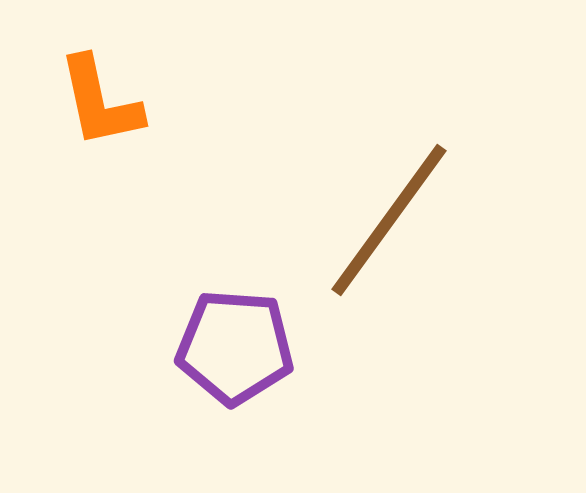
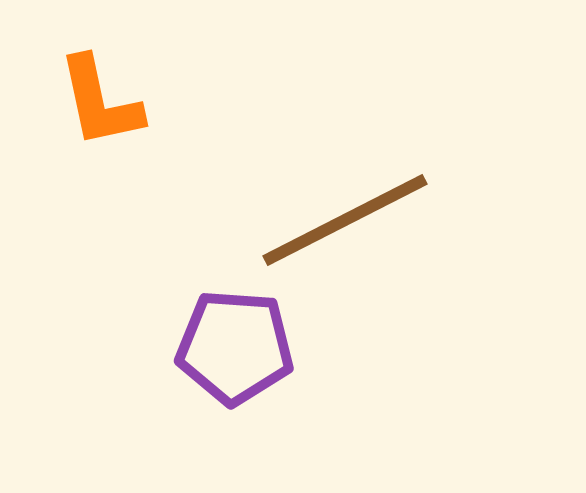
brown line: moved 44 px left; rotated 27 degrees clockwise
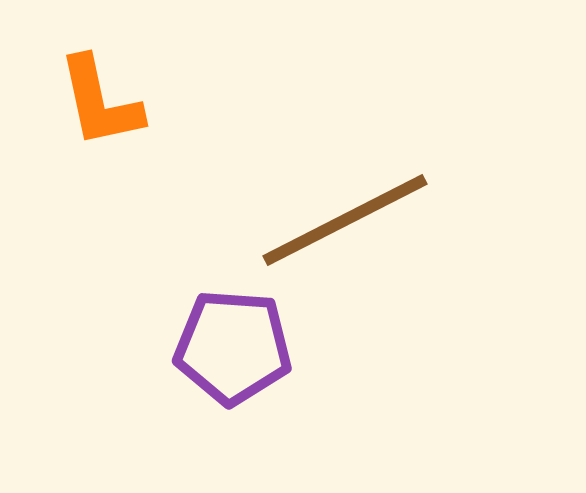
purple pentagon: moved 2 px left
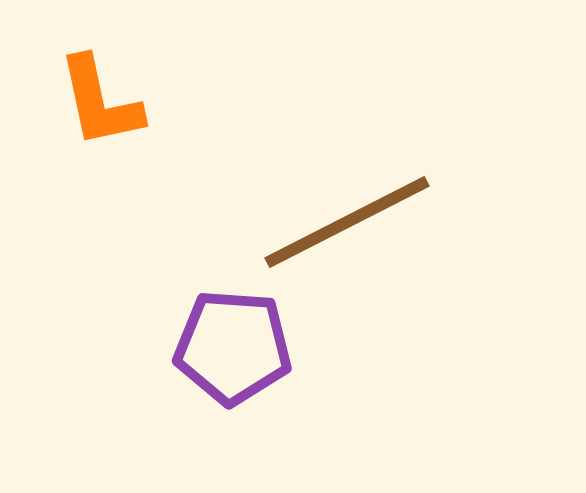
brown line: moved 2 px right, 2 px down
